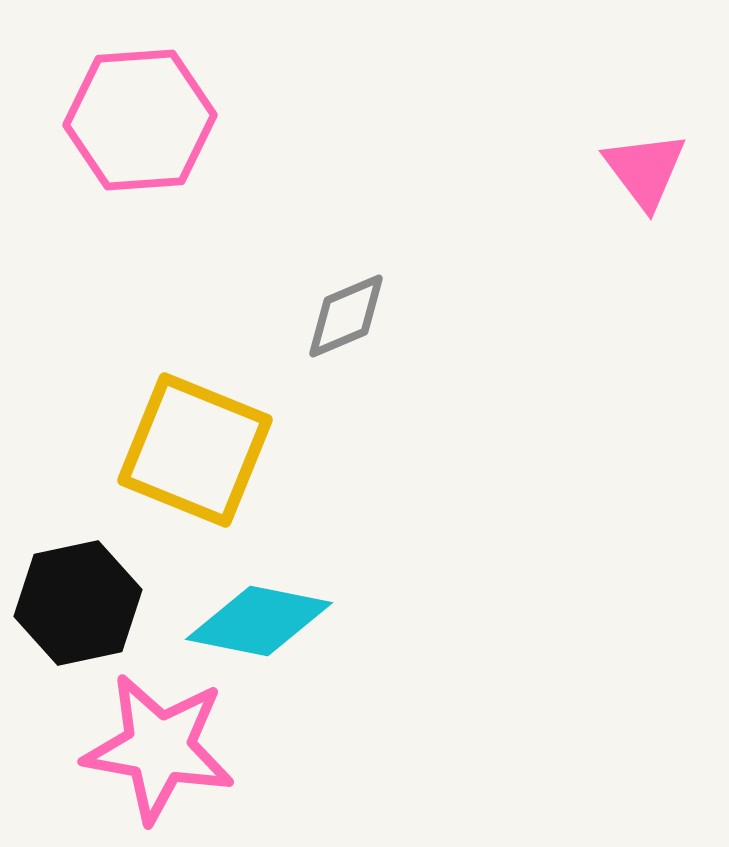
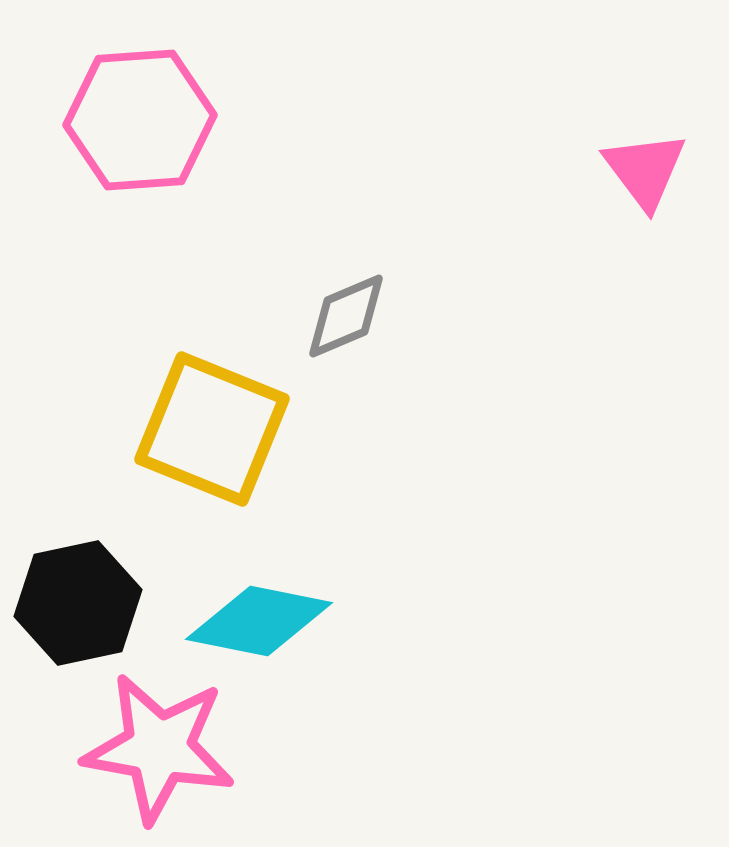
yellow square: moved 17 px right, 21 px up
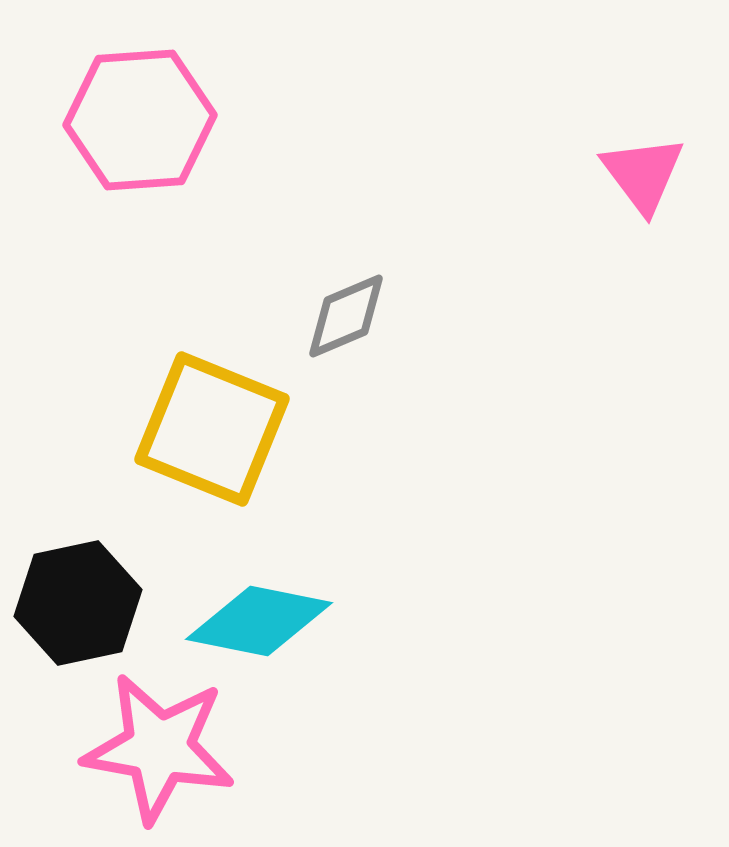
pink triangle: moved 2 px left, 4 px down
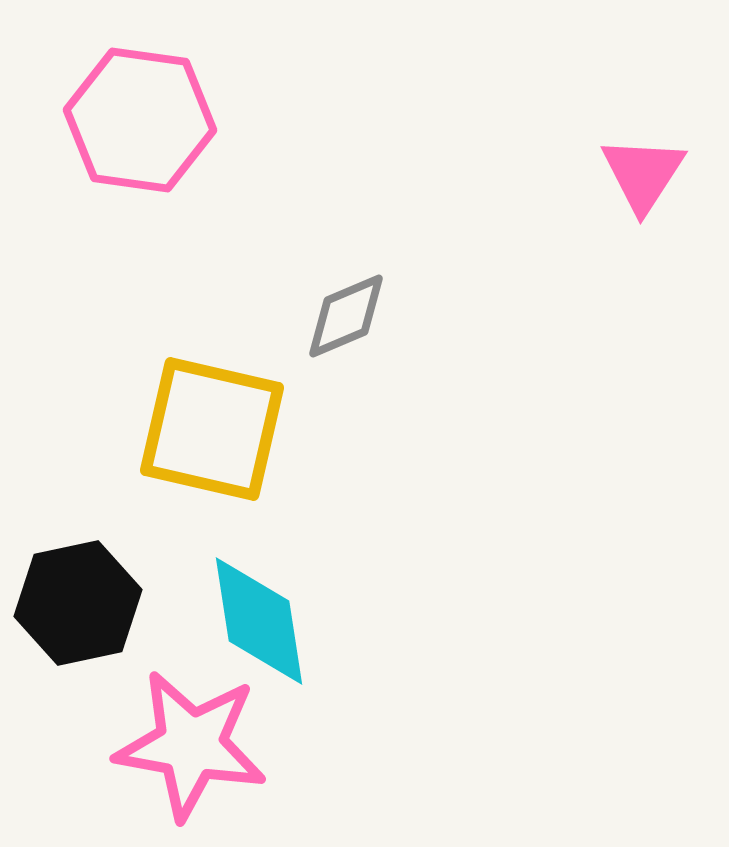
pink hexagon: rotated 12 degrees clockwise
pink triangle: rotated 10 degrees clockwise
yellow square: rotated 9 degrees counterclockwise
cyan diamond: rotated 70 degrees clockwise
pink star: moved 32 px right, 3 px up
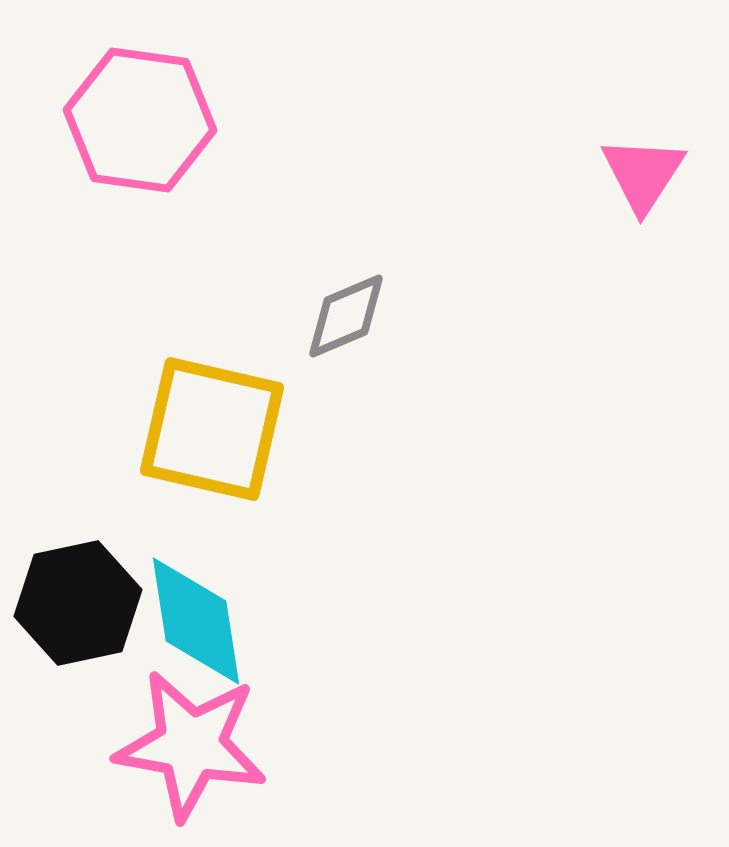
cyan diamond: moved 63 px left
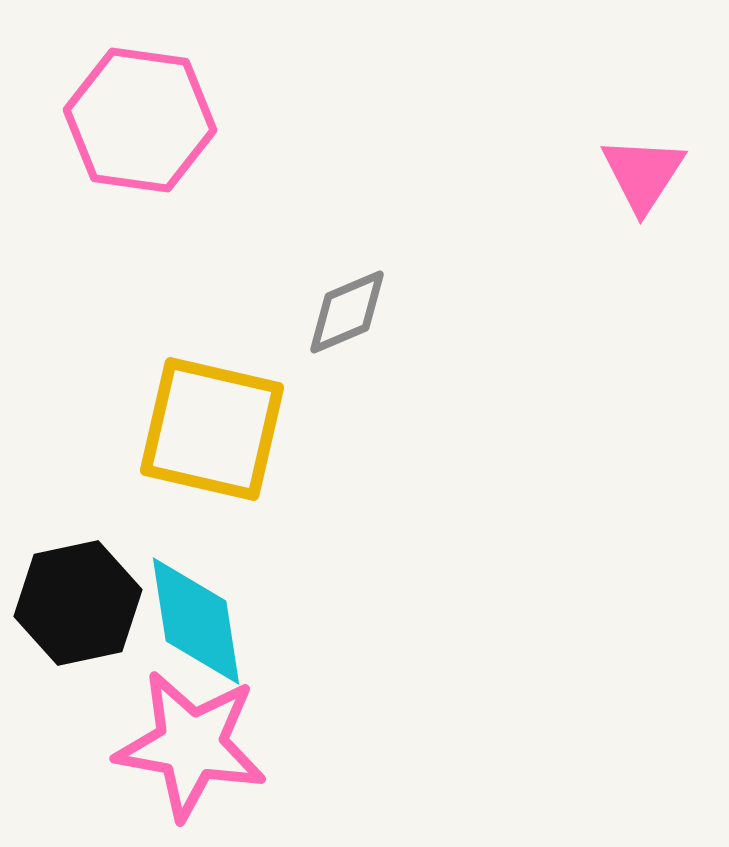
gray diamond: moved 1 px right, 4 px up
